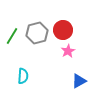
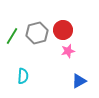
pink star: rotated 16 degrees clockwise
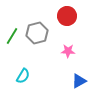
red circle: moved 4 px right, 14 px up
pink star: rotated 16 degrees clockwise
cyan semicircle: rotated 28 degrees clockwise
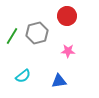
cyan semicircle: rotated 21 degrees clockwise
blue triangle: moved 20 px left; rotated 21 degrees clockwise
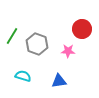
red circle: moved 15 px right, 13 px down
gray hexagon: moved 11 px down; rotated 25 degrees counterclockwise
cyan semicircle: rotated 126 degrees counterclockwise
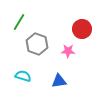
green line: moved 7 px right, 14 px up
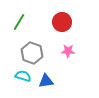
red circle: moved 20 px left, 7 px up
gray hexagon: moved 5 px left, 9 px down
blue triangle: moved 13 px left
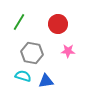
red circle: moved 4 px left, 2 px down
gray hexagon: rotated 10 degrees counterclockwise
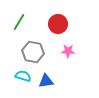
gray hexagon: moved 1 px right, 1 px up
